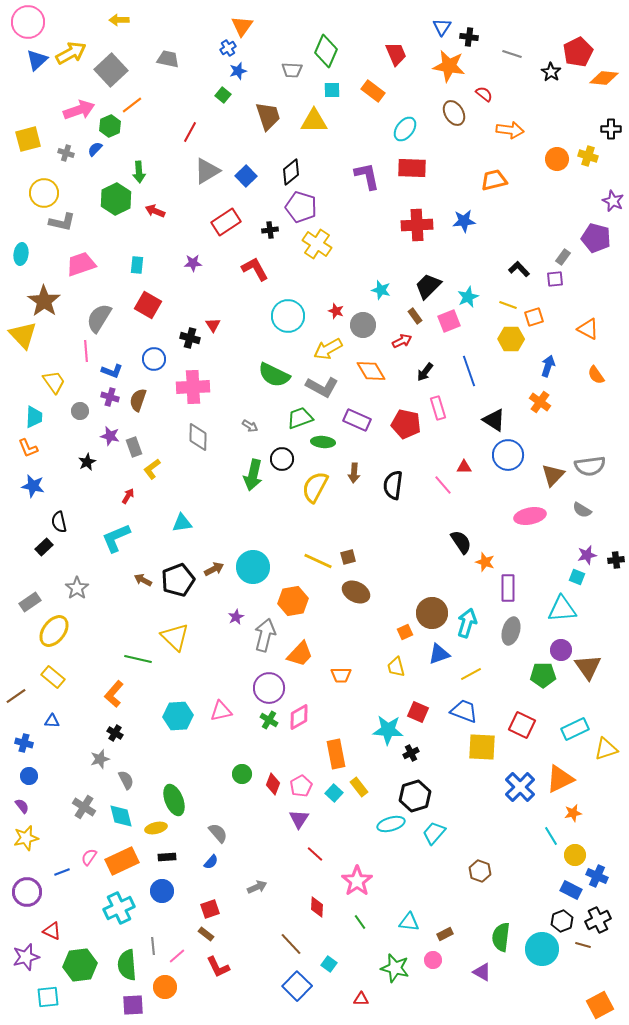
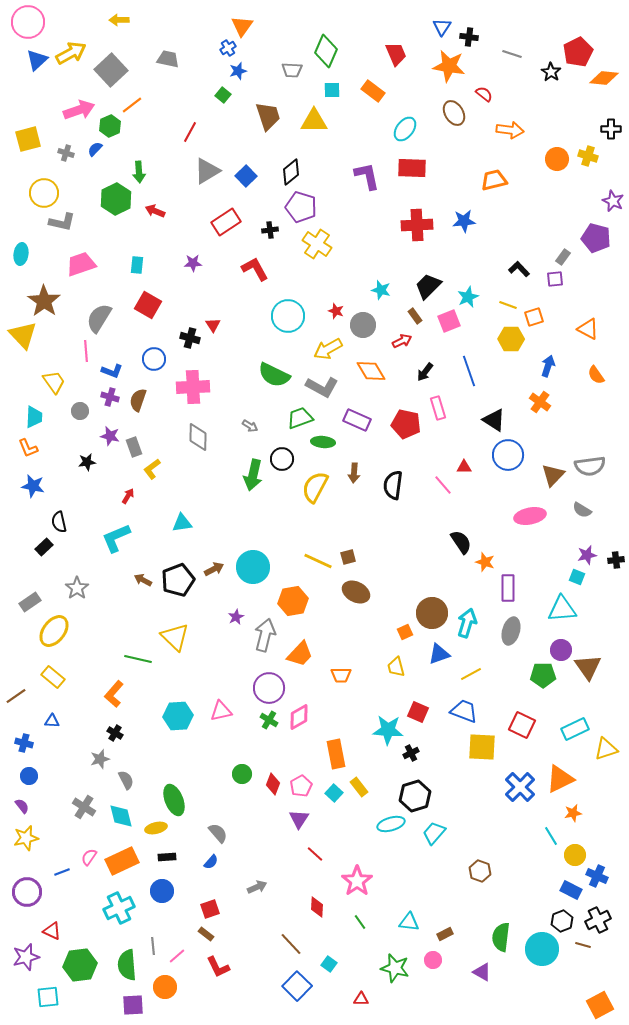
black star at (87, 462): rotated 18 degrees clockwise
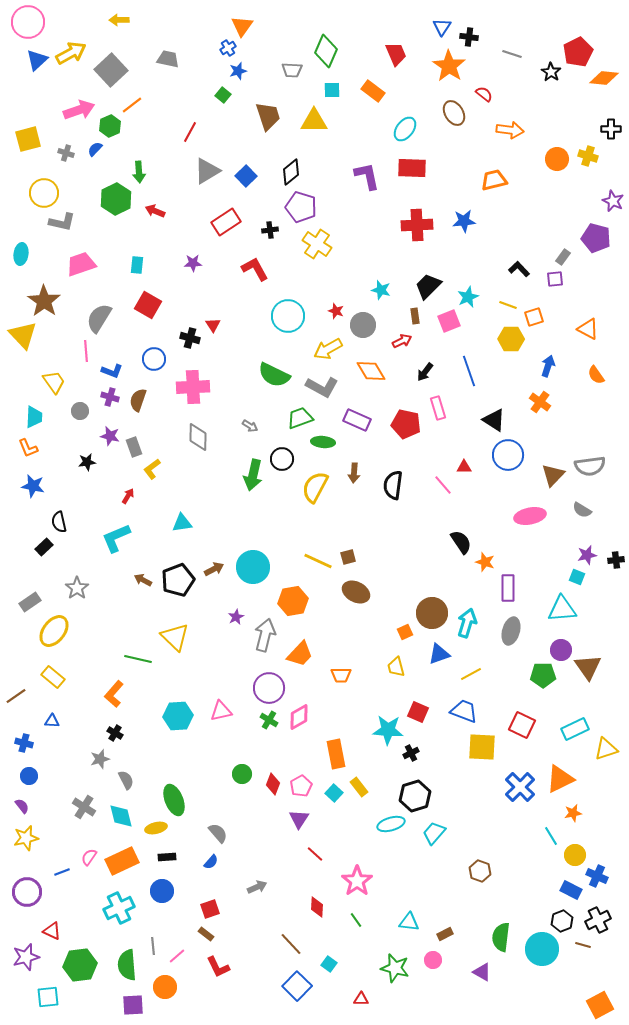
orange star at (449, 66): rotated 24 degrees clockwise
brown rectangle at (415, 316): rotated 28 degrees clockwise
green line at (360, 922): moved 4 px left, 2 px up
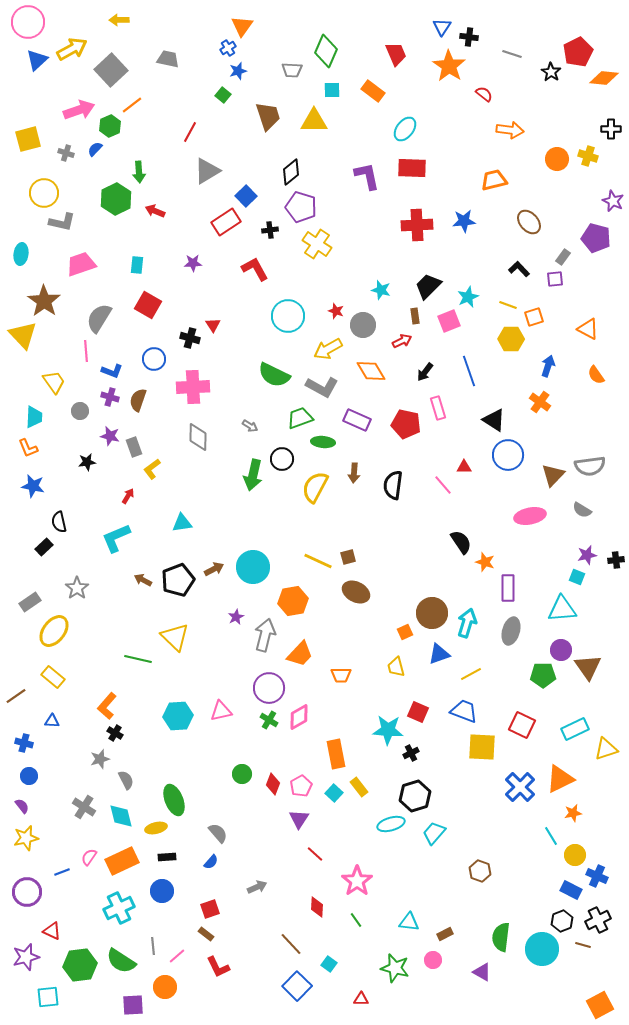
yellow arrow at (71, 53): moved 1 px right, 4 px up
brown ellipse at (454, 113): moved 75 px right, 109 px down; rotated 10 degrees counterclockwise
blue square at (246, 176): moved 20 px down
orange L-shape at (114, 694): moved 7 px left, 12 px down
green semicircle at (127, 965): moved 6 px left, 4 px up; rotated 52 degrees counterclockwise
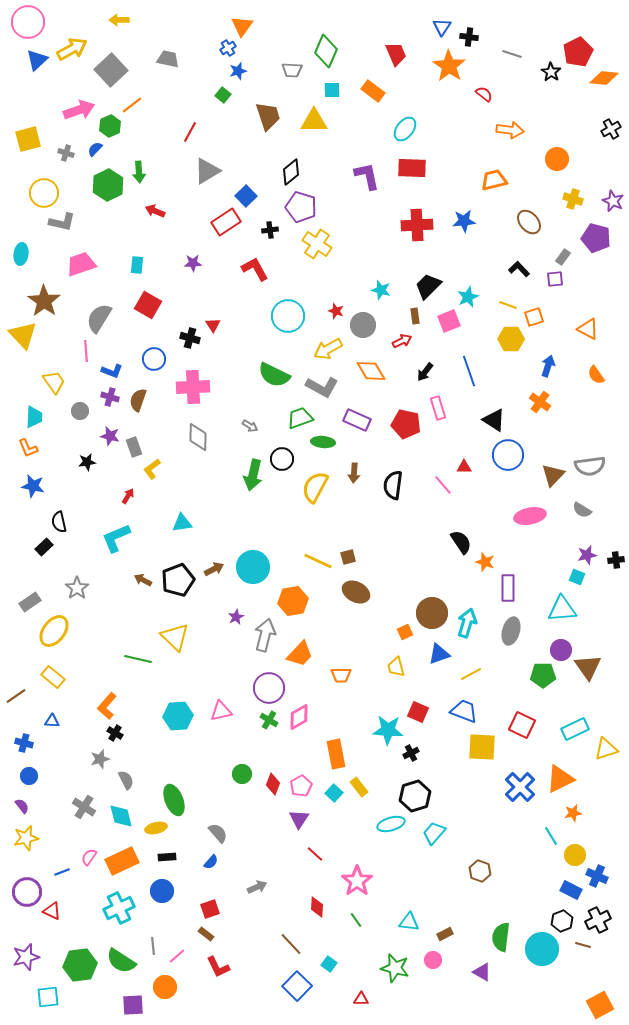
black cross at (611, 129): rotated 30 degrees counterclockwise
yellow cross at (588, 156): moved 15 px left, 43 px down
green hexagon at (116, 199): moved 8 px left, 14 px up
red triangle at (52, 931): moved 20 px up
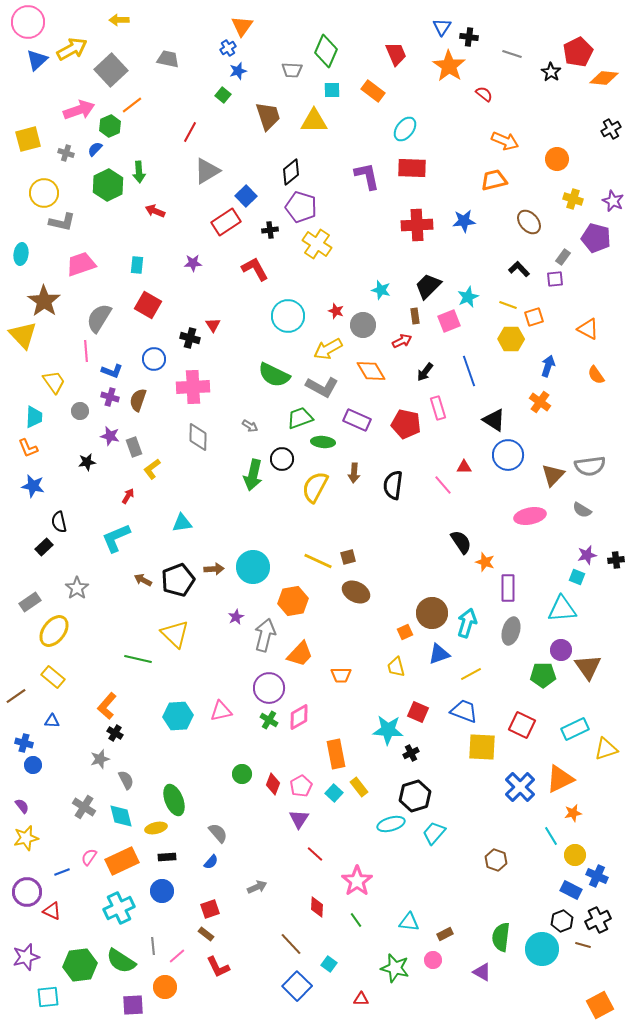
orange arrow at (510, 130): moved 5 px left, 11 px down; rotated 16 degrees clockwise
brown arrow at (214, 569): rotated 24 degrees clockwise
yellow triangle at (175, 637): moved 3 px up
blue circle at (29, 776): moved 4 px right, 11 px up
brown hexagon at (480, 871): moved 16 px right, 11 px up
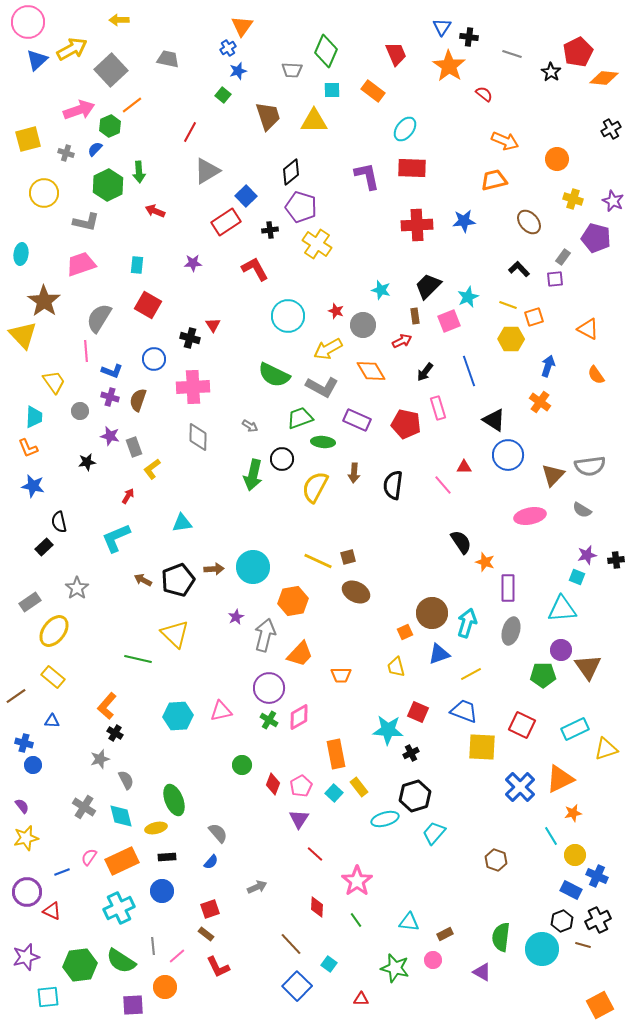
gray L-shape at (62, 222): moved 24 px right
green circle at (242, 774): moved 9 px up
cyan ellipse at (391, 824): moved 6 px left, 5 px up
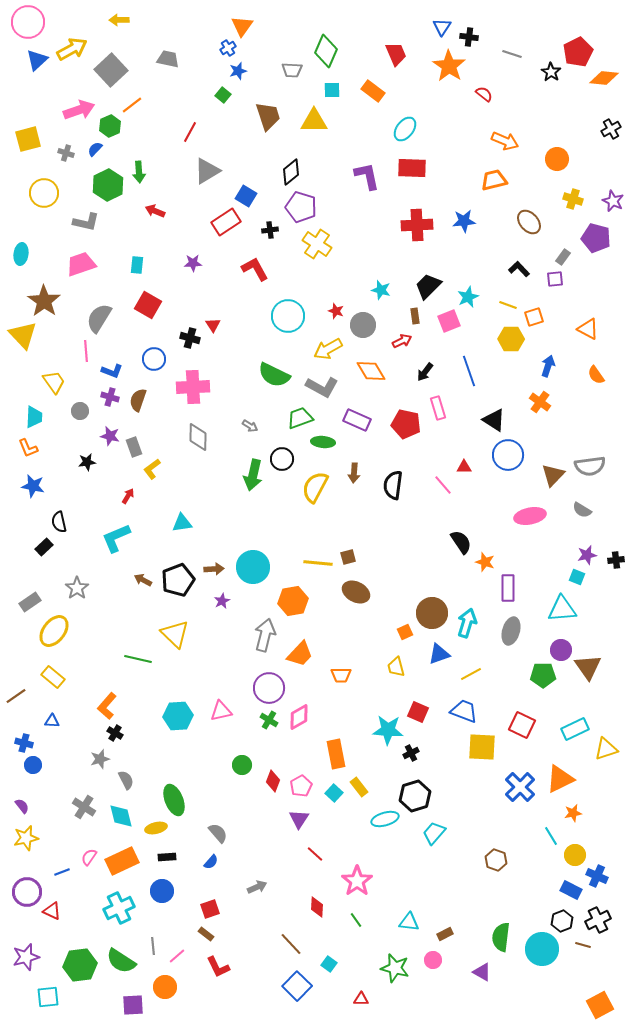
blue square at (246, 196): rotated 15 degrees counterclockwise
yellow line at (318, 561): moved 2 px down; rotated 20 degrees counterclockwise
purple star at (236, 617): moved 14 px left, 16 px up
red diamond at (273, 784): moved 3 px up
